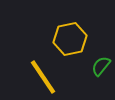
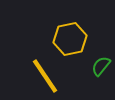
yellow line: moved 2 px right, 1 px up
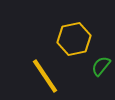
yellow hexagon: moved 4 px right
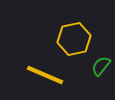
yellow line: moved 1 px up; rotated 33 degrees counterclockwise
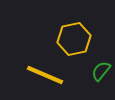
green semicircle: moved 5 px down
